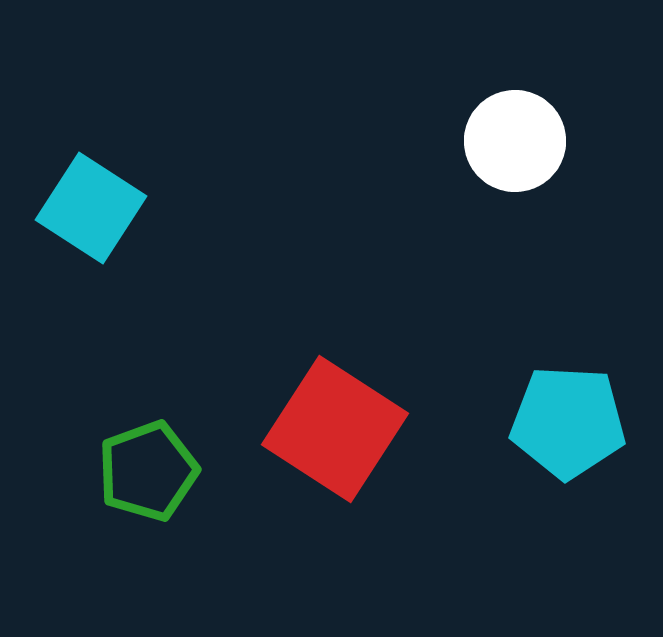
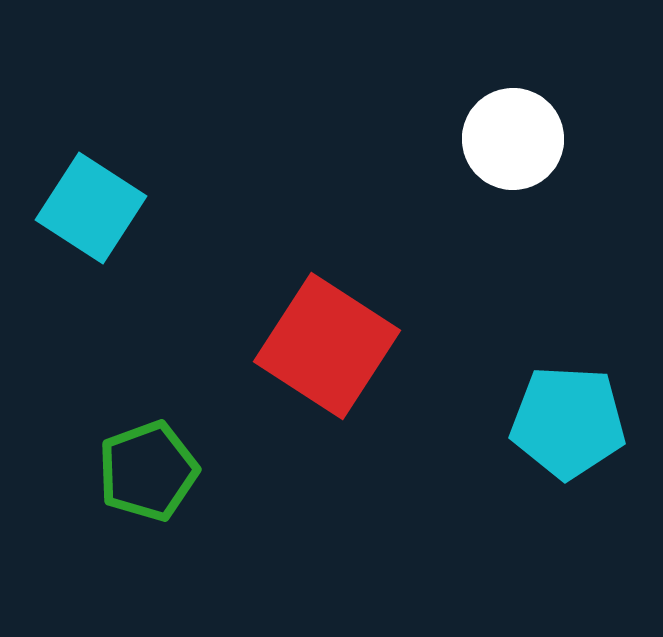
white circle: moved 2 px left, 2 px up
red square: moved 8 px left, 83 px up
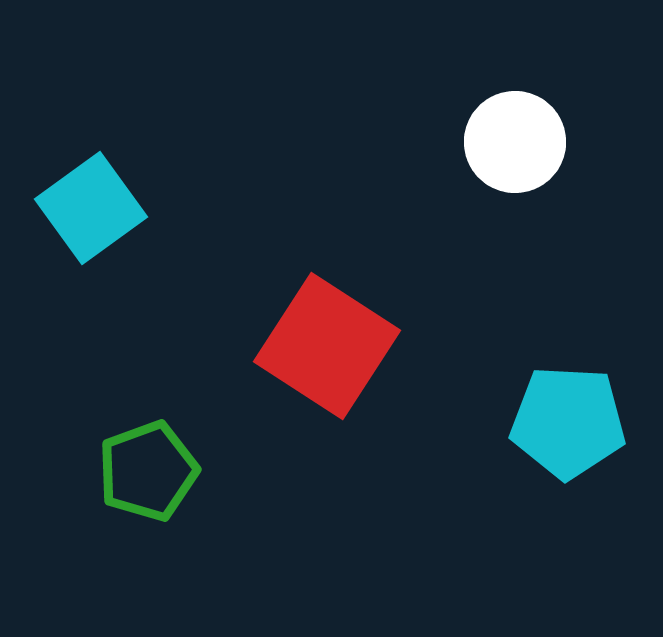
white circle: moved 2 px right, 3 px down
cyan square: rotated 21 degrees clockwise
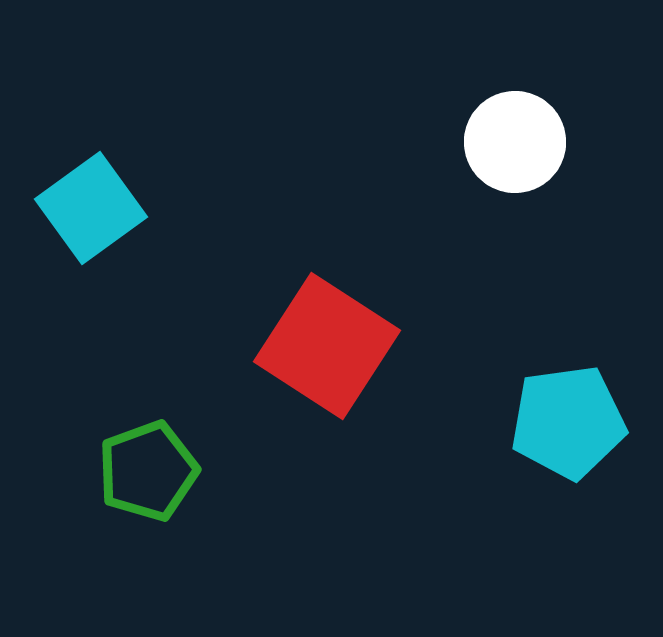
cyan pentagon: rotated 11 degrees counterclockwise
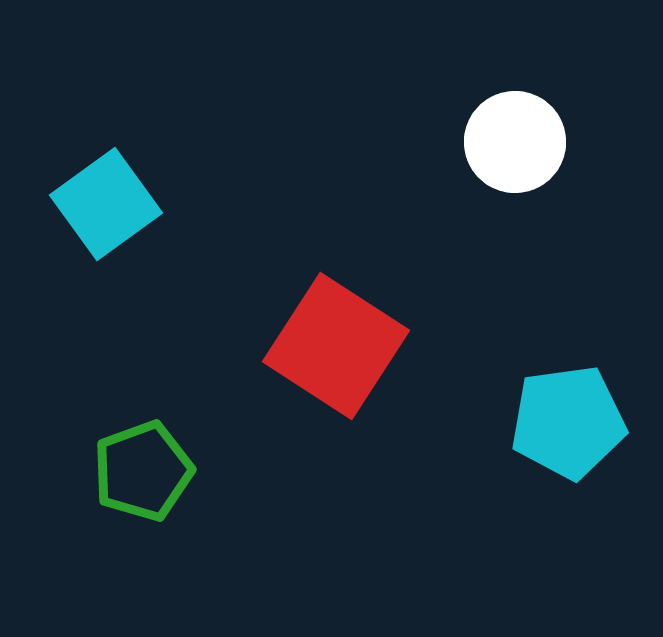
cyan square: moved 15 px right, 4 px up
red square: moved 9 px right
green pentagon: moved 5 px left
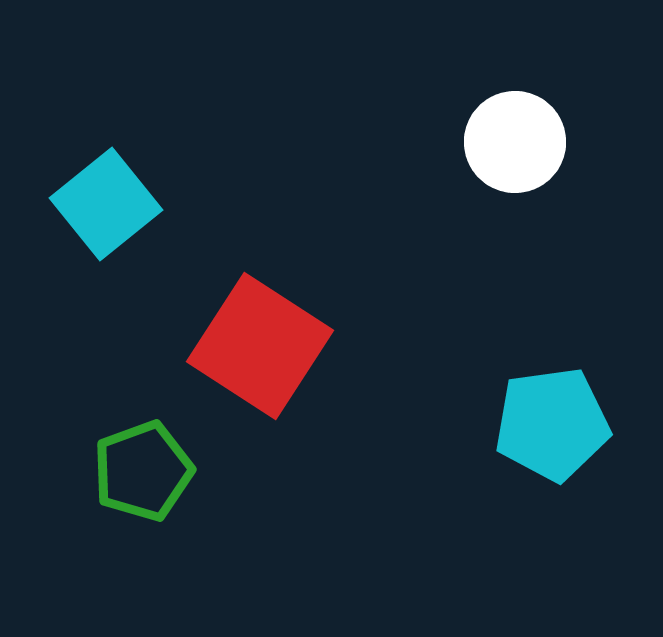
cyan square: rotated 3 degrees counterclockwise
red square: moved 76 px left
cyan pentagon: moved 16 px left, 2 px down
